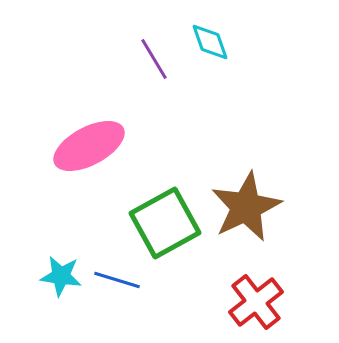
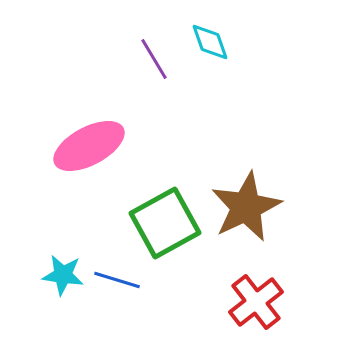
cyan star: moved 2 px right, 1 px up
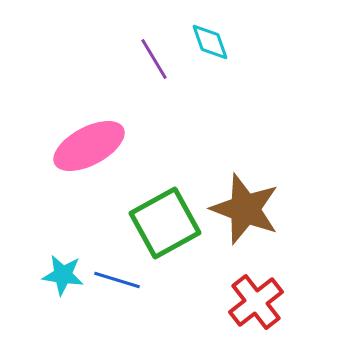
brown star: moved 1 px left, 2 px down; rotated 26 degrees counterclockwise
